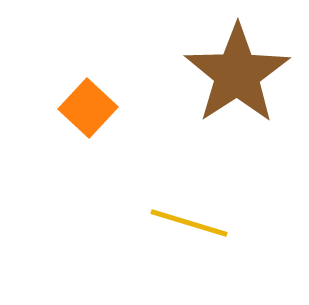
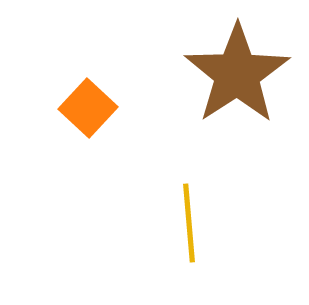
yellow line: rotated 68 degrees clockwise
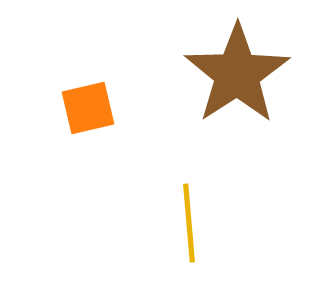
orange square: rotated 34 degrees clockwise
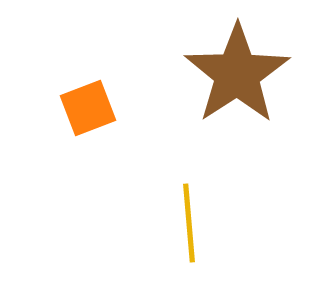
orange square: rotated 8 degrees counterclockwise
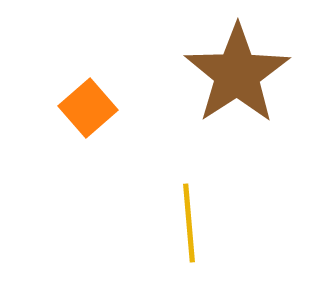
orange square: rotated 20 degrees counterclockwise
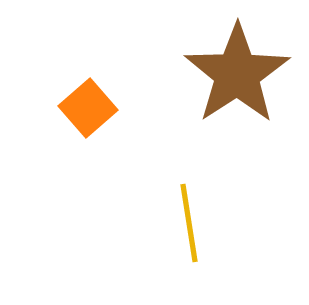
yellow line: rotated 4 degrees counterclockwise
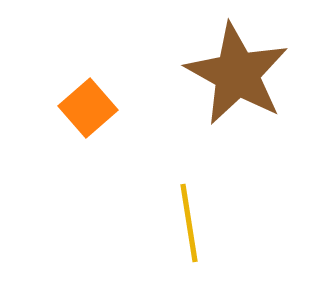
brown star: rotated 10 degrees counterclockwise
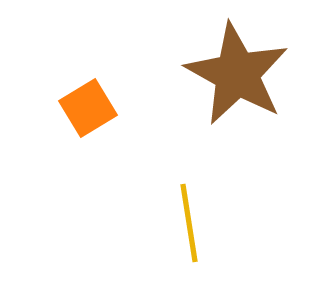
orange square: rotated 10 degrees clockwise
